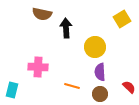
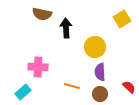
cyan rectangle: moved 11 px right, 2 px down; rotated 35 degrees clockwise
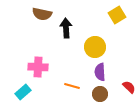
yellow square: moved 5 px left, 4 px up
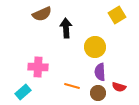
brown semicircle: rotated 36 degrees counterclockwise
red semicircle: moved 10 px left; rotated 152 degrees clockwise
brown circle: moved 2 px left, 1 px up
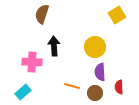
brown semicircle: rotated 132 degrees clockwise
black arrow: moved 12 px left, 18 px down
pink cross: moved 6 px left, 5 px up
red semicircle: rotated 72 degrees clockwise
brown circle: moved 3 px left
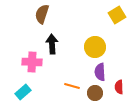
black arrow: moved 2 px left, 2 px up
